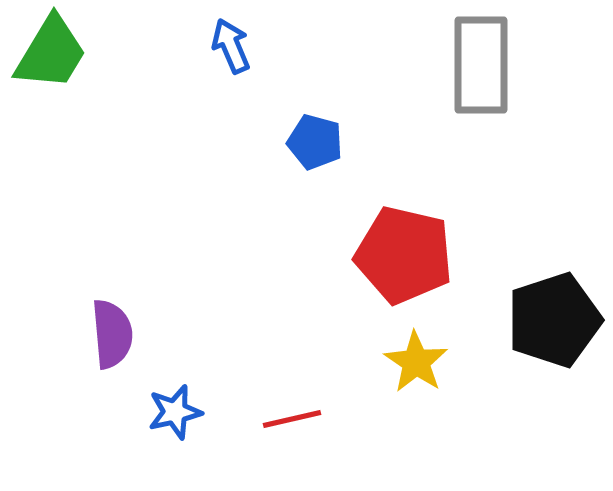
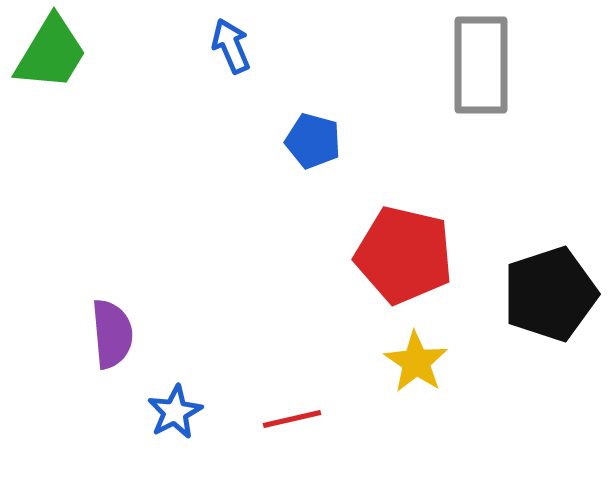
blue pentagon: moved 2 px left, 1 px up
black pentagon: moved 4 px left, 26 px up
blue star: rotated 14 degrees counterclockwise
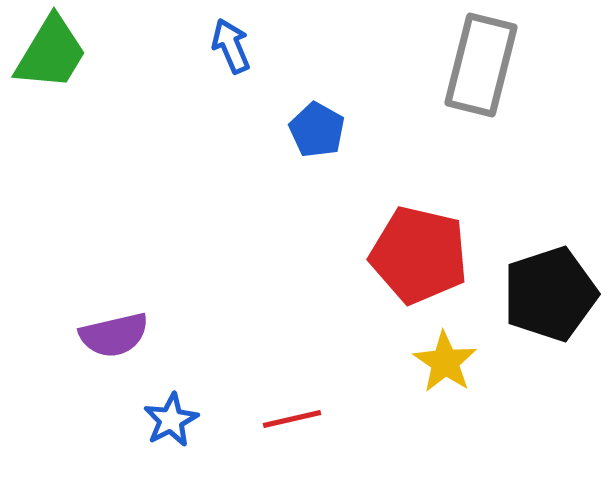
gray rectangle: rotated 14 degrees clockwise
blue pentagon: moved 4 px right, 11 px up; rotated 14 degrees clockwise
red pentagon: moved 15 px right
purple semicircle: moved 2 px right, 1 px down; rotated 82 degrees clockwise
yellow star: moved 29 px right
blue star: moved 4 px left, 8 px down
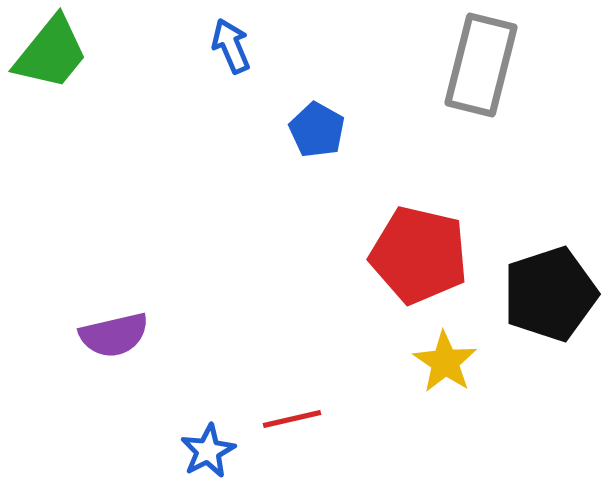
green trapezoid: rotated 8 degrees clockwise
blue star: moved 37 px right, 31 px down
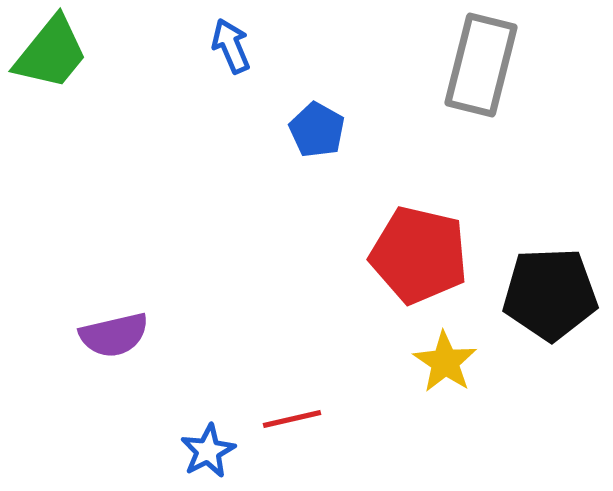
black pentagon: rotated 16 degrees clockwise
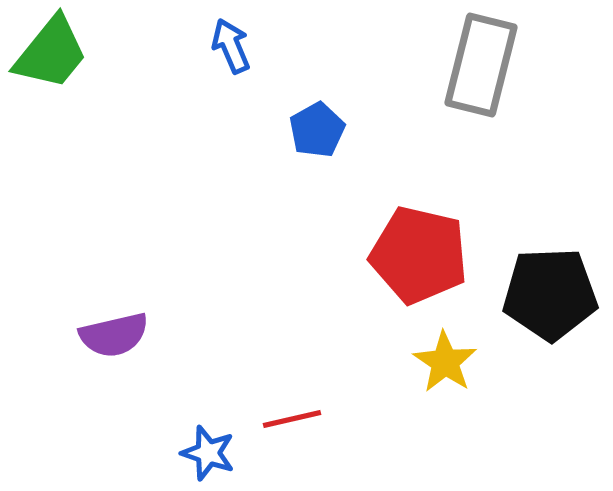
blue pentagon: rotated 14 degrees clockwise
blue star: moved 2 px down; rotated 26 degrees counterclockwise
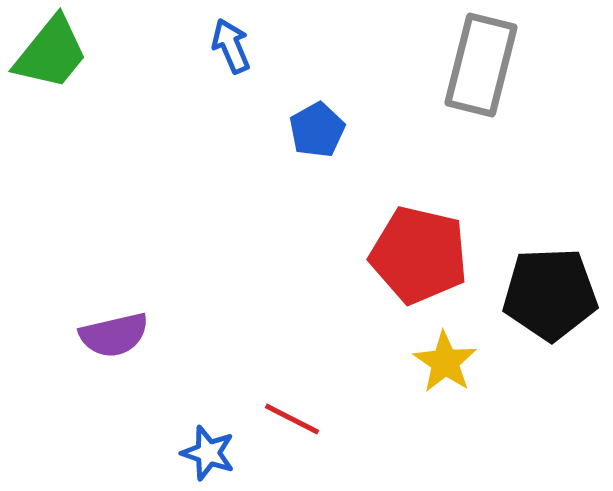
red line: rotated 40 degrees clockwise
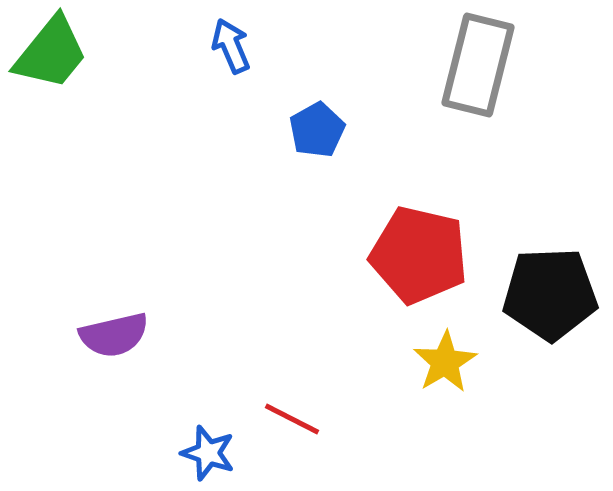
gray rectangle: moved 3 px left
yellow star: rotated 8 degrees clockwise
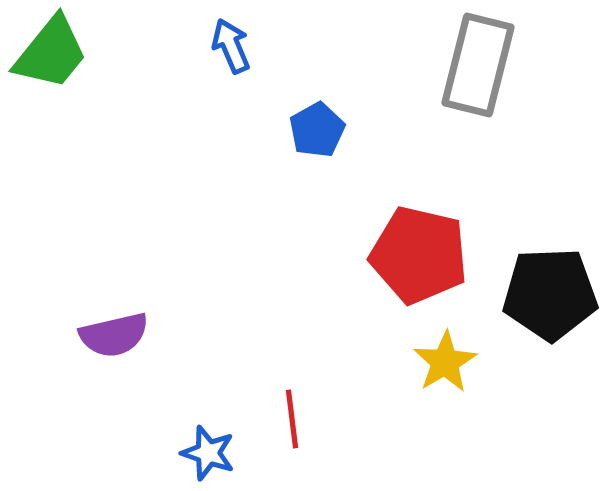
red line: rotated 56 degrees clockwise
